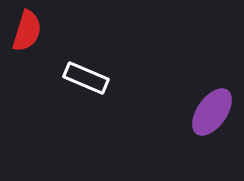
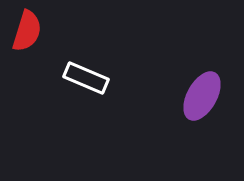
purple ellipse: moved 10 px left, 16 px up; rotated 6 degrees counterclockwise
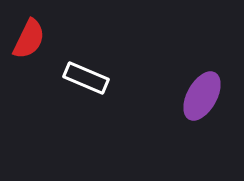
red semicircle: moved 2 px right, 8 px down; rotated 9 degrees clockwise
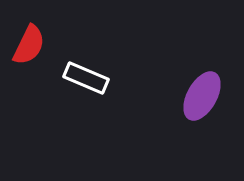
red semicircle: moved 6 px down
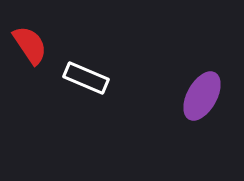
red semicircle: moved 1 px right; rotated 60 degrees counterclockwise
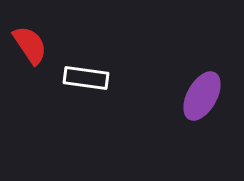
white rectangle: rotated 15 degrees counterclockwise
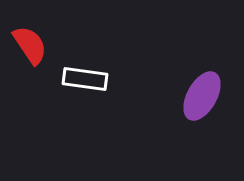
white rectangle: moved 1 px left, 1 px down
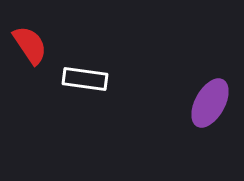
purple ellipse: moved 8 px right, 7 px down
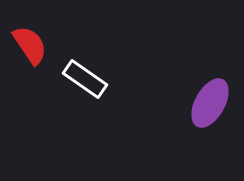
white rectangle: rotated 27 degrees clockwise
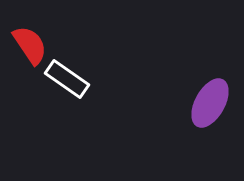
white rectangle: moved 18 px left
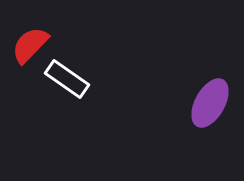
red semicircle: rotated 102 degrees counterclockwise
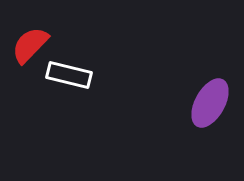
white rectangle: moved 2 px right, 4 px up; rotated 21 degrees counterclockwise
